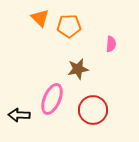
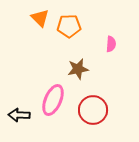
pink ellipse: moved 1 px right, 1 px down
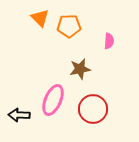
pink semicircle: moved 2 px left, 3 px up
brown star: moved 2 px right
red circle: moved 1 px up
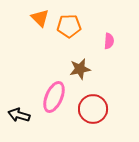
pink ellipse: moved 1 px right, 3 px up
black arrow: rotated 15 degrees clockwise
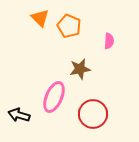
orange pentagon: rotated 25 degrees clockwise
red circle: moved 5 px down
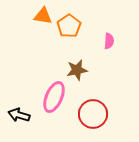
orange triangle: moved 3 px right, 2 px up; rotated 36 degrees counterclockwise
orange pentagon: rotated 15 degrees clockwise
brown star: moved 3 px left, 1 px down
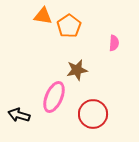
pink semicircle: moved 5 px right, 2 px down
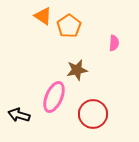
orange triangle: rotated 24 degrees clockwise
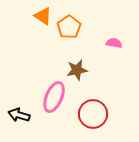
orange pentagon: moved 1 px down
pink semicircle: rotated 84 degrees counterclockwise
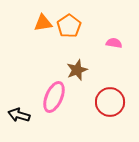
orange triangle: moved 7 px down; rotated 42 degrees counterclockwise
orange pentagon: moved 1 px up
brown star: rotated 10 degrees counterclockwise
red circle: moved 17 px right, 12 px up
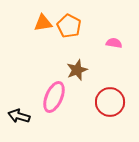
orange pentagon: rotated 10 degrees counterclockwise
black arrow: moved 1 px down
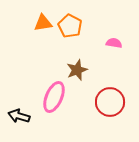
orange pentagon: moved 1 px right
